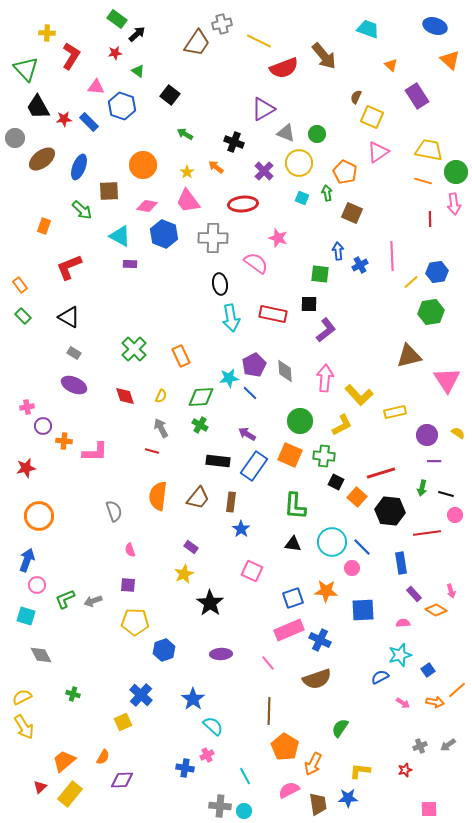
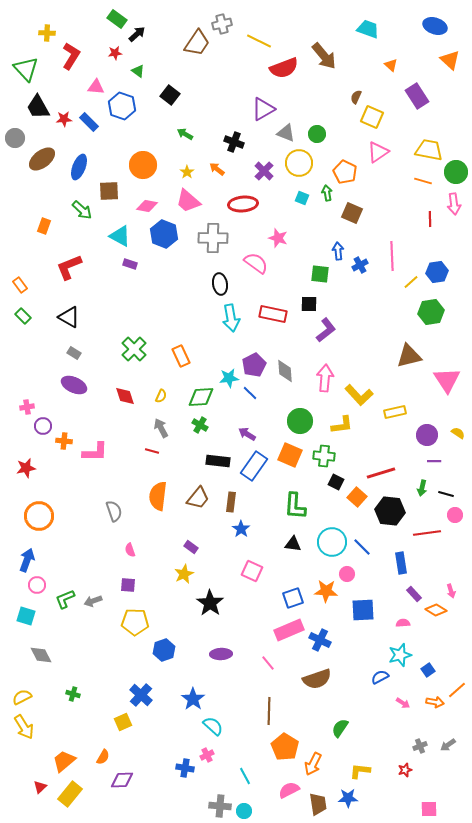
orange arrow at (216, 167): moved 1 px right, 2 px down
pink trapezoid at (188, 201): rotated 12 degrees counterclockwise
purple rectangle at (130, 264): rotated 16 degrees clockwise
yellow L-shape at (342, 425): rotated 20 degrees clockwise
pink circle at (352, 568): moved 5 px left, 6 px down
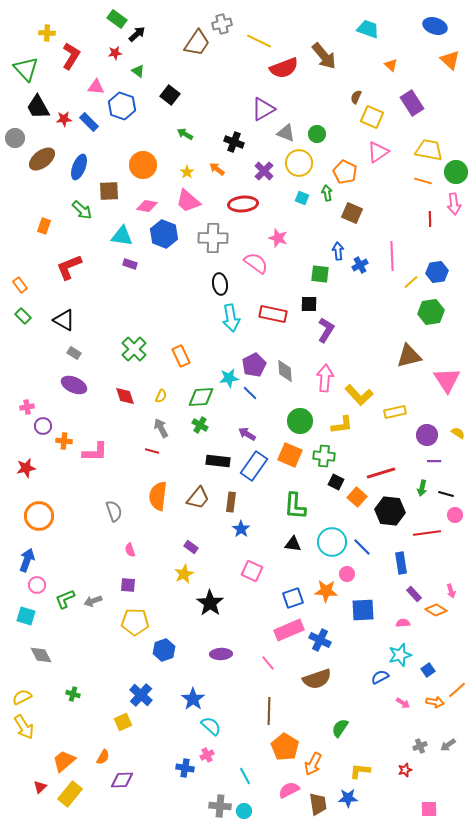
purple rectangle at (417, 96): moved 5 px left, 7 px down
cyan triangle at (120, 236): moved 2 px right; rotated 20 degrees counterclockwise
black triangle at (69, 317): moved 5 px left, 3 px down
purple L-shape at (326, 330): rotated 20 degrees counterclockwise
cyan semicircle at (213, 726): moved 2 px left
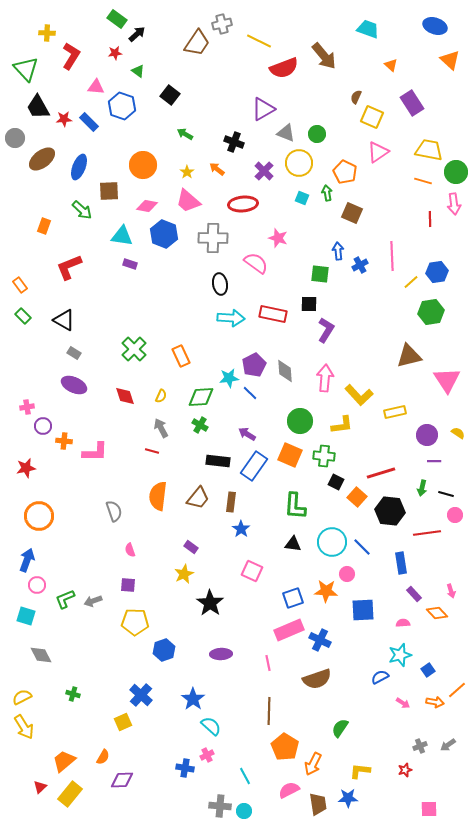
cyan arrow at (231, 318): rotated 76 degrees counterclockwise
orange diamond at (436, 610): moved 1 px right, 3 px down; rotated 15 degrees clockwise
pink line at (268, 663): rotated 28 degrees clockwise
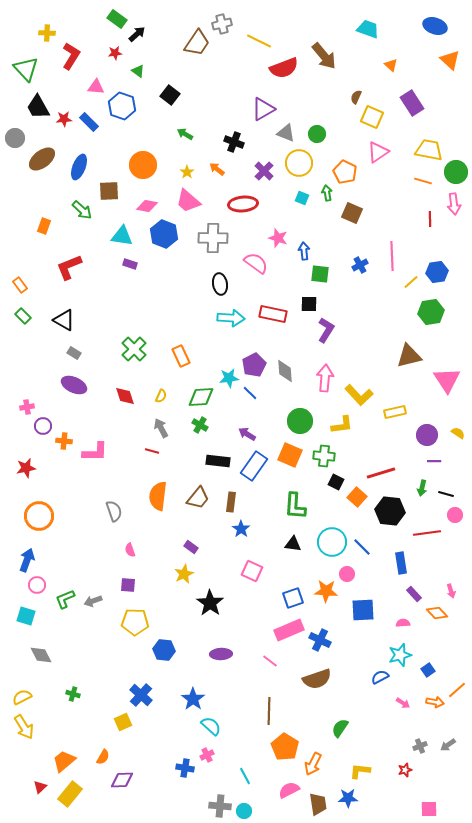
blue arrow at (338, 251): moved 34 px left
blue hexagon at (164, 650): rotated 25 degrees clockwise
pink line at (268, 663): moved 2 px right, 2 px up; rotated 42 degrees counterclockwise
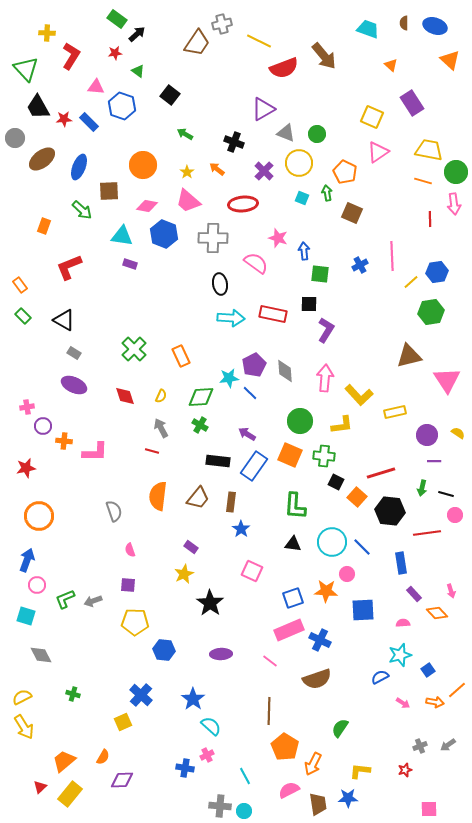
brown semicircle at (356, 97): moved 48 px right, 74 px up; rotated 24 degrees counterclockwise
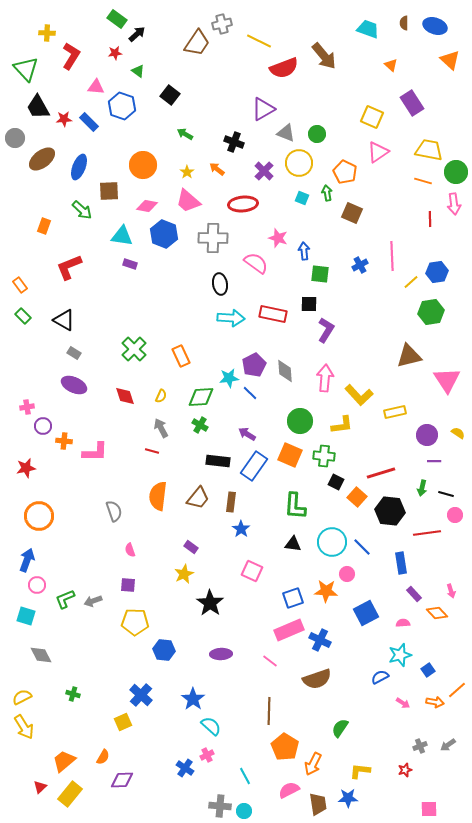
blue square at (363, 610): moved 3 px right, 3 px down; rotated 25 degrees counterclockwise
blue cross at (185, 768): rotated 24 degrees clockwise
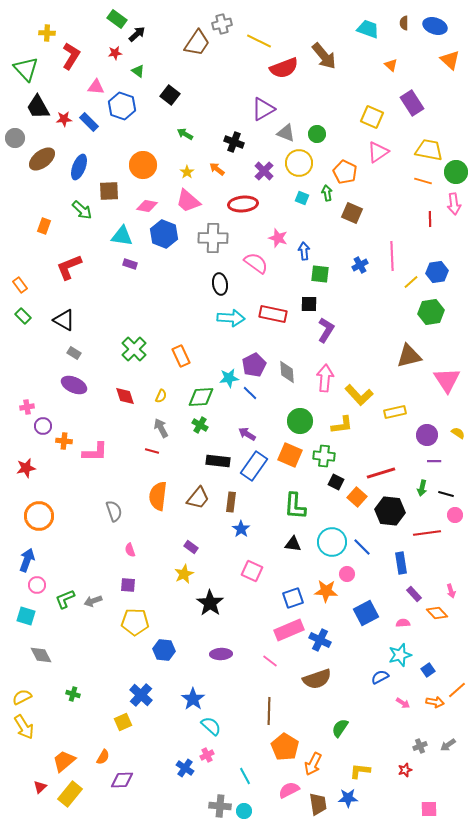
gray diamond at (285, 371): moved 2 px right, 1 px down
